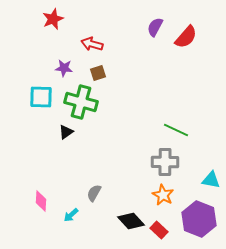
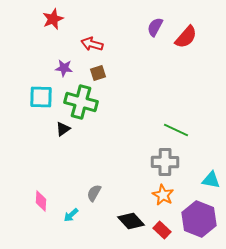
black triangle: moved 3 px left, 3 px up
red rectangle: moved 3 px right
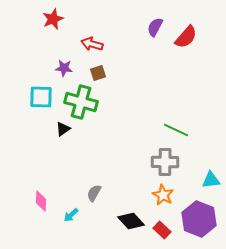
cyan triangle: rotated 18 degrees counterclockwise
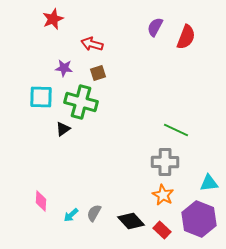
red semicircle: rotated 20 degrees counterclockwise
cyan triangle: moved 2 px left, 3 px down
gray semicircle: moved 20 px down
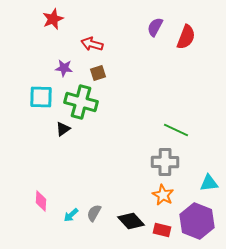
purple hexagon: moved 2 px left, 2 px down
red rectangle: rotated 30 degrees counterclockwise
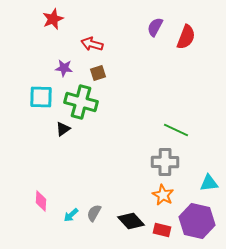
purple hexagon: rotated 8 degrees counterclockwise
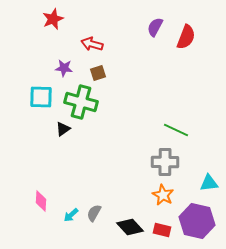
black diamond: moved 1 px left, 6 px down
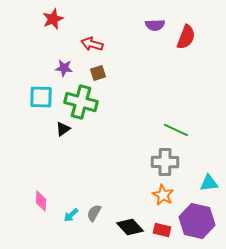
purple semicircle: moved 2 px up; rotated 120 degrees counterclockwise
